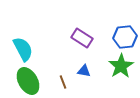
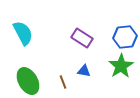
cyan semicircle: moved 16 px up
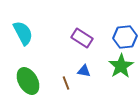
brown line: moved 3 px right, 1 px down
